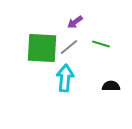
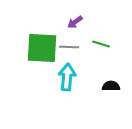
gray line: rotated 42 degrees clockwise
cyan arrow: moved 2 px right, 1 px up
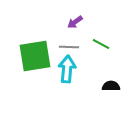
green line: rotated 12 degrees clockwise
green square: moved 7 px left, 8 px down; rotated 12 degrees counterclockwise
cyan arrow: moved 8 px up
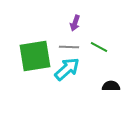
purple arrow: moved 1 px down; rotated 35 degrees counterclockwise
green line: moved 2 px left, 3 px down
cyan arrow: rotated 44 degrees clockwise
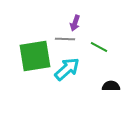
gray line: moved 4 px left, 8 px up
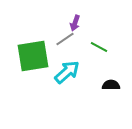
gray line: rotated 36 degrees counterclockwise
green square: moved 2 px left
cyan arrow: moved 3 px down
black semicircle: moved 1 px up
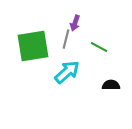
gray line: moved 1 px right; rotated 42 degrees counterclockwise
green square: moved 10 px up
